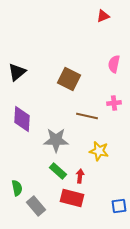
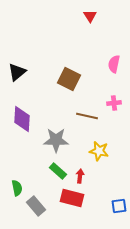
red triangle: moved 13 px left; rotated 40 degrees counterclockwise
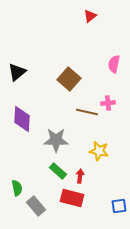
red triangle: rotated 24 degrees clockwise
brown square: rotated 15 degrees clockwise
pink cross: moved 6 px left
brown line: moved 4 px up
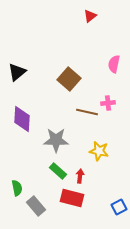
blue square: moved 1 px down; rotated 21 degrees counterclockwise
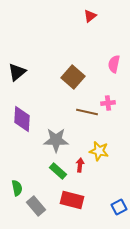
brown square: moved 4 px right, 2 px up
red arrow: moved 11 px up
red rectangle: moved 2 px down
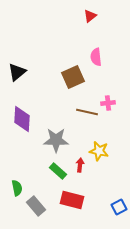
pink semicircle: moved 18 px left, 7 px up; rotated 18 degrees counterclockwise
brown square: rotated 25 degrees clockwise
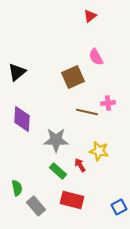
pink semicircle: rotated 24 degrees counterclockwise
red arrow: rotated 40 degrees counterclockwise
